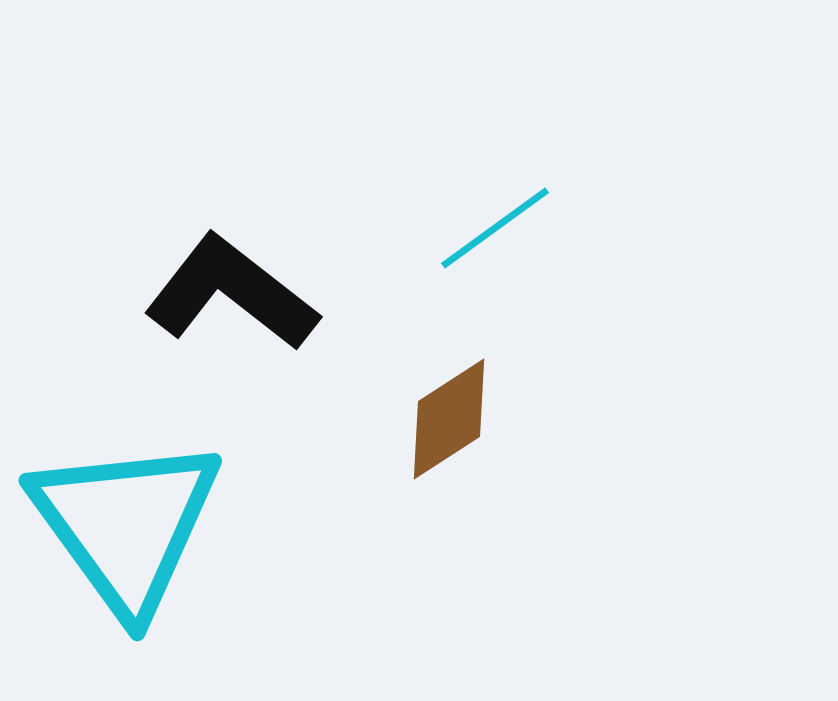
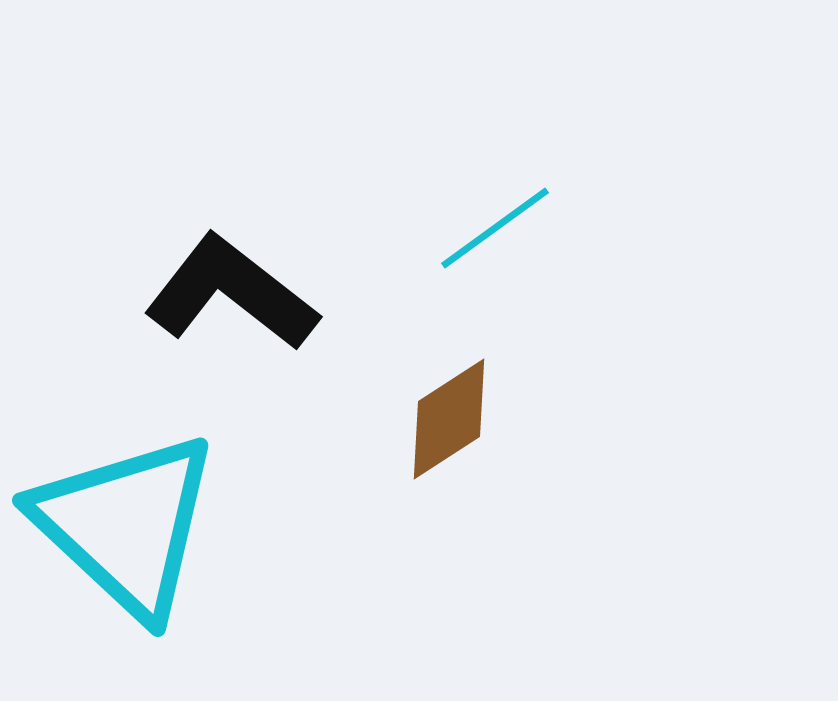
cyan triangle: rotated 11 degrees counterclockwise
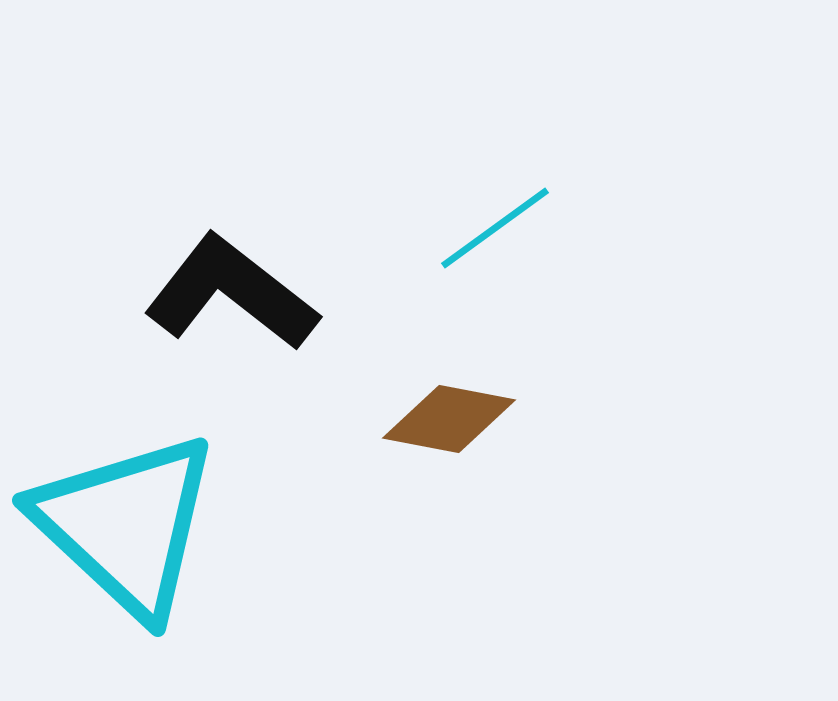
brown diamond: rotated 44 degrees clockwise
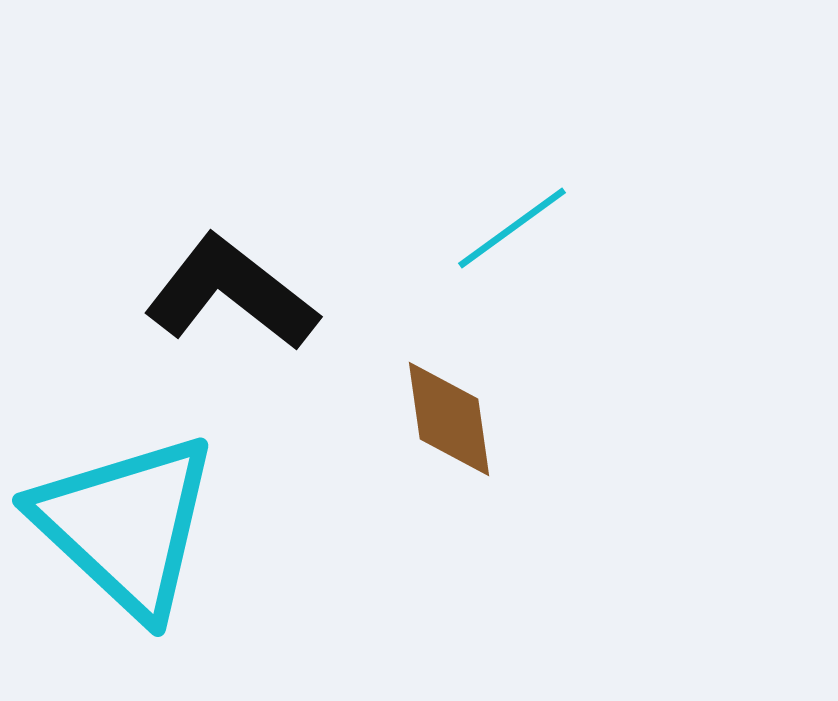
cyan line: moved 17 px right
brown diamond: rotated 71 degrees clockwise
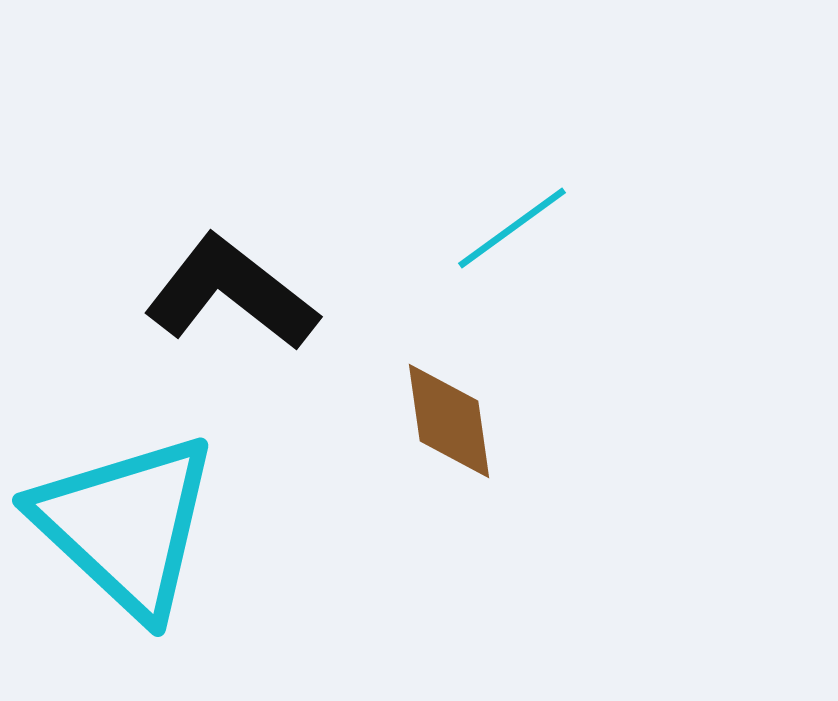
brown diamond: moved 2 px down
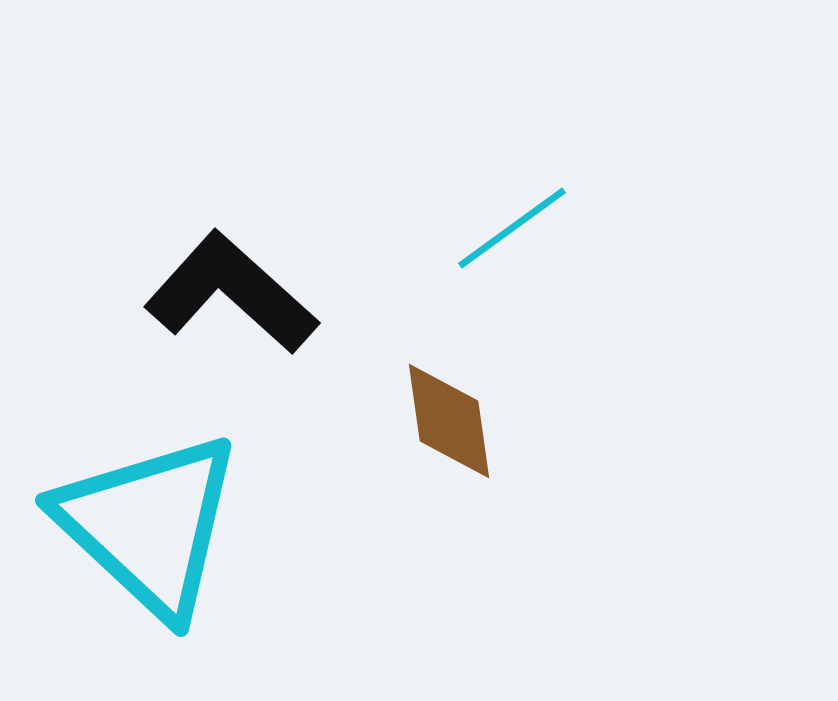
black L-shape: rotated 4 degrees clockwise
cyan triangle: moved 23 px right
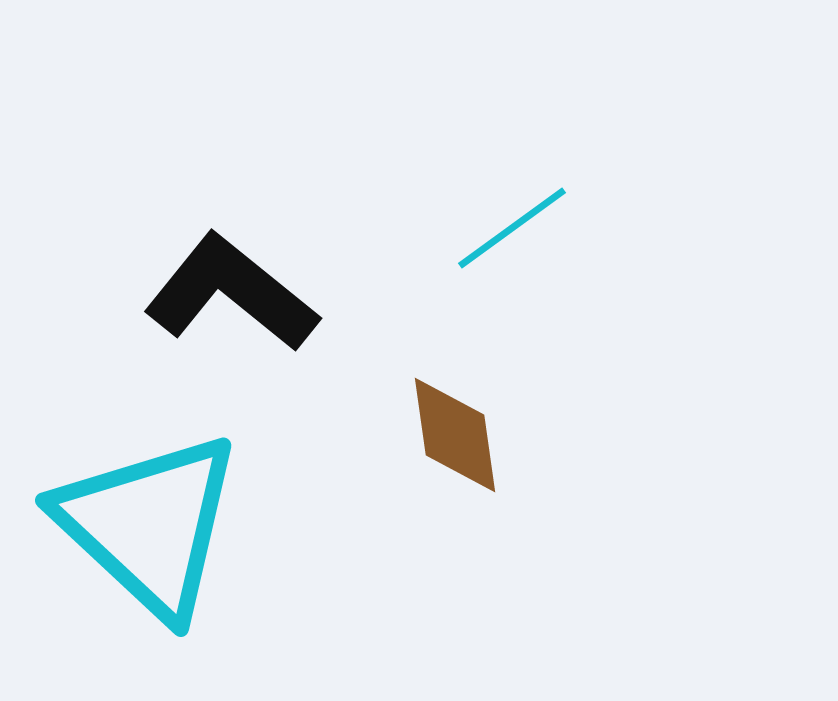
black L-shape: rotated 3 degrees counterclockwise
brown diamond: moved 6 px right, 14 px down
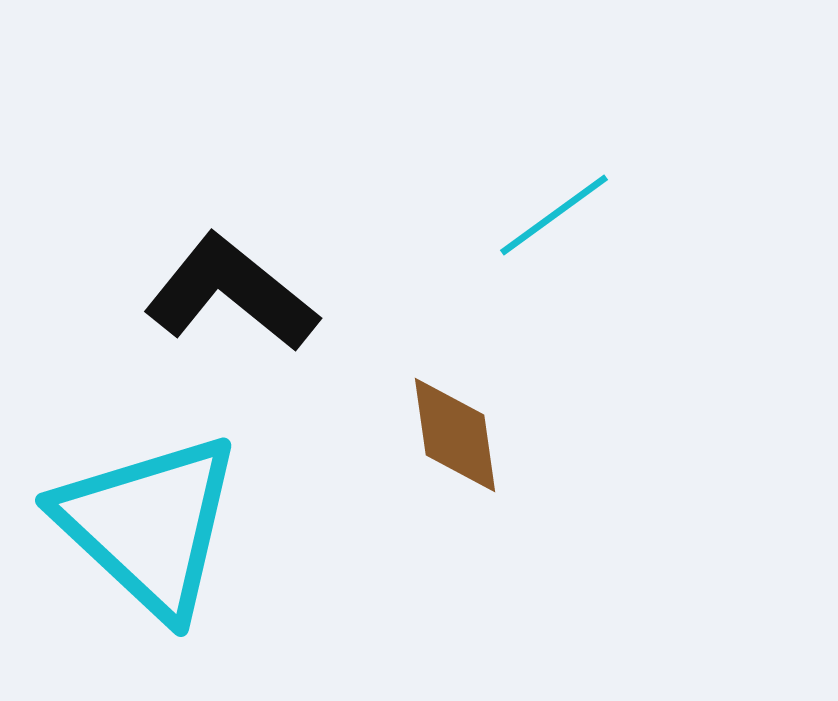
cyan line: moved 42 px right, 13 px up
